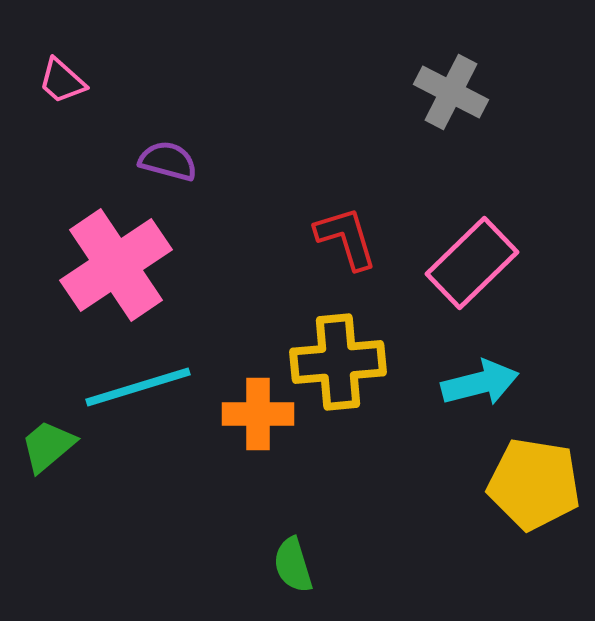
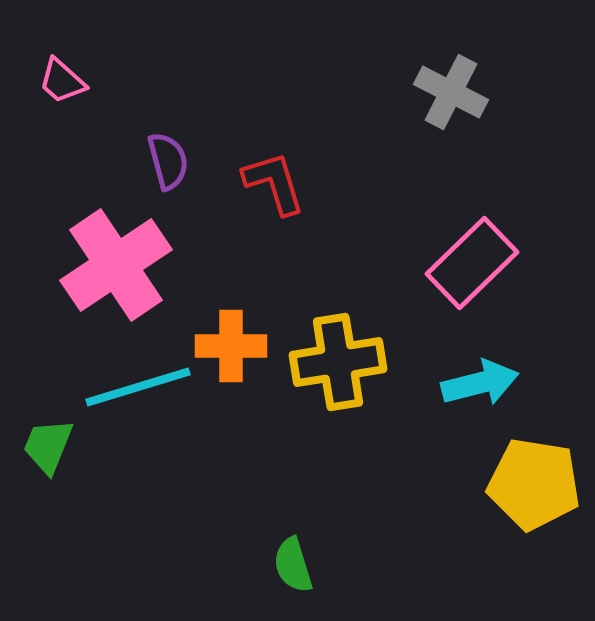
purple semicircle: rotated 60 degrees clockwise
red L-shape: moved 72 px left, 55 px up
yellow cross: rotated 4 degrees counterclockwise
orange cross: moved 27 px left, 68 px up
green trapezoid: rotated 28 degrees counterclockwise
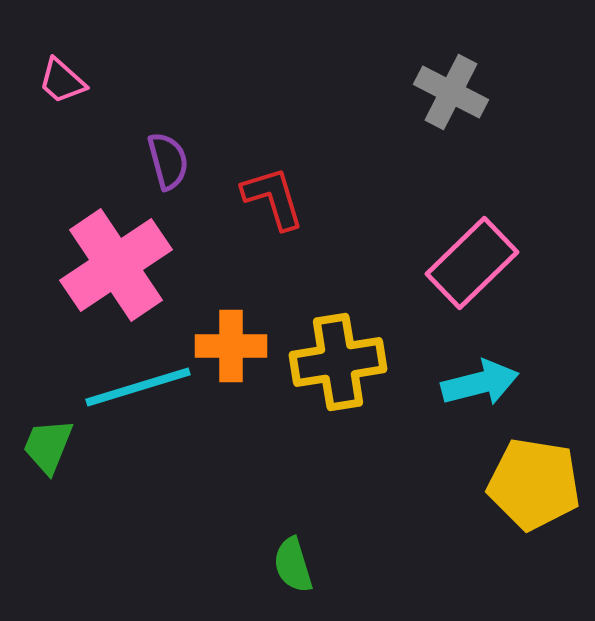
red L-shape: moved 1 px left, 15 px down
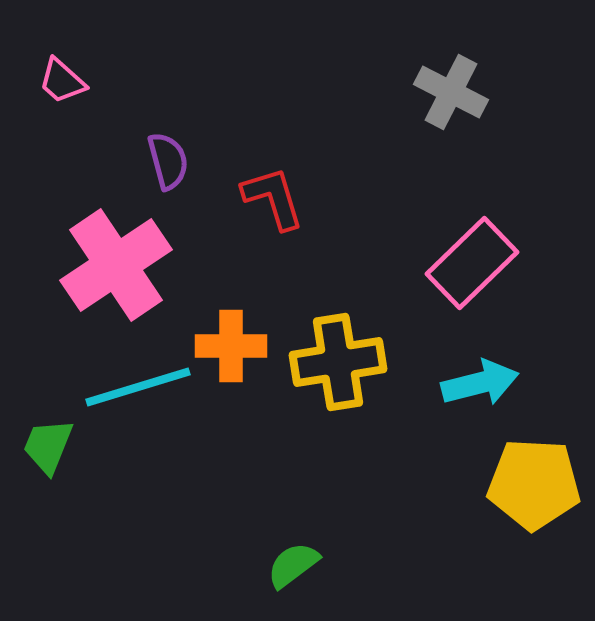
yellow pentagon: rotated 6 degrees counterclockwise
green semicircle: rotated 70 degrees clockwise
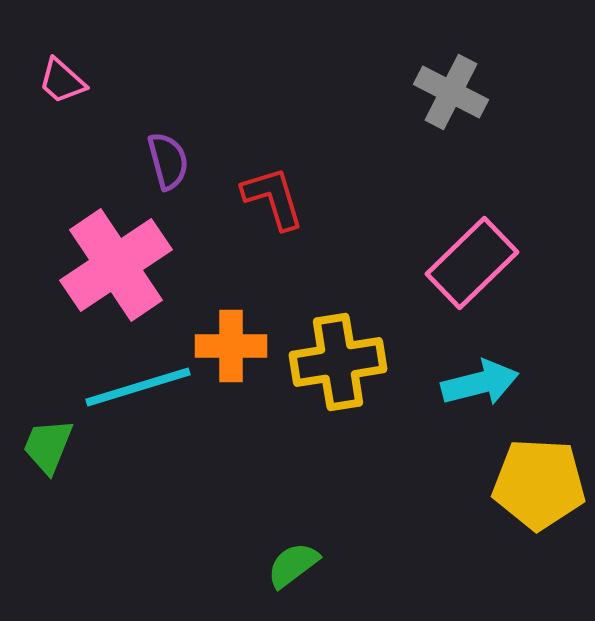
yellow pentagon: moved 5 px right
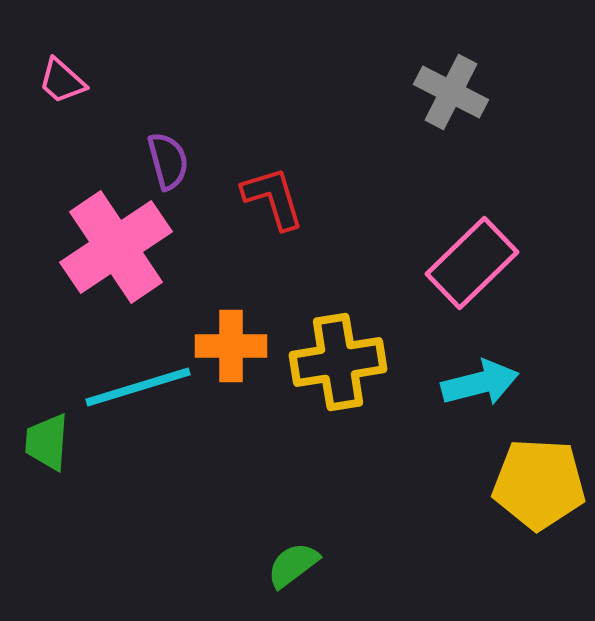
pink cross: moved 18 px up
green trapezoid: moved 1 px left, 4 px up; rotated 18 degrees counterclockwise
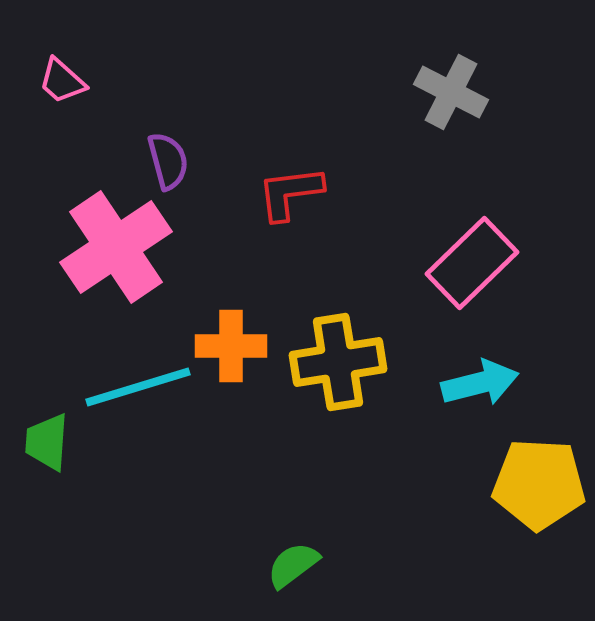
red L-shape: moved 17 px right, 5 px up; rotated 80 degrees counterclockwise
